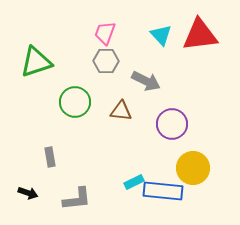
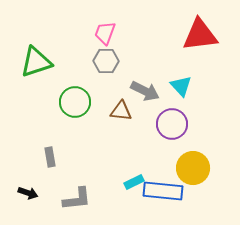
cyan triangle: moved 20 px right, 51 px down
gray arrow: moved 1 px left, 10 px down
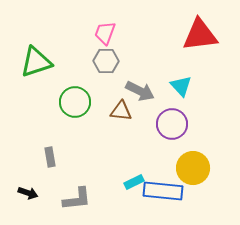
gray arrow: moved 5 px left
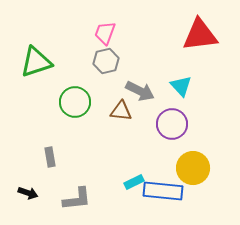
gray hexagon: rotated 15 degrees counterclockwise
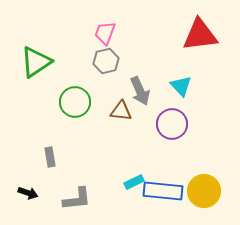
green triangle: rotated 16 degrees counterclockwise
gray arrow: rotated 40 degrees clockwise
yellow circle: moved 11 px right, 23 px down
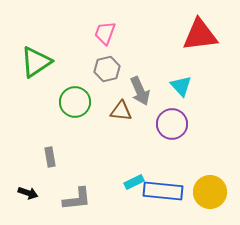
gray hexagon: moved 1 px right, 8 px down
yellow circle: moved 6 px right, 1 px down
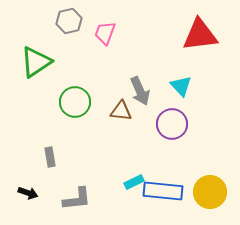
gray hexagon: moved 38 px left, 48 px up
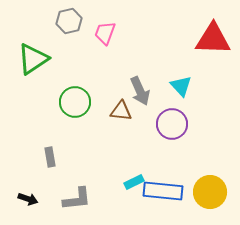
red triangle: moved 13 px right, 4 px down; rotated 9 degrees clockwise
green triangle: moved 3 px left, 3 px up
black arrow: moved 6 px down
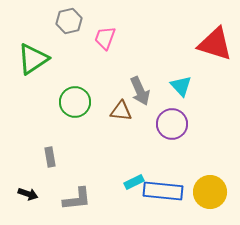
pink trapezoid: moved 5 px down
red triangle: moved 2 px right, 5 px down; rotated 15 degrees clockwise
black arrow: moved 5 px up
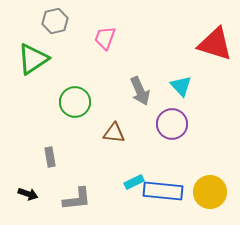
gray hexagon: moved 14 px left
brown triangle: moved 7 px left, 22 px down
